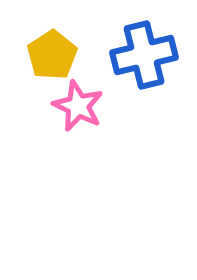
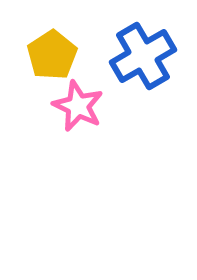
blue cross: moved 1 px left, 1 px down; rotated 16 degrees counterclockwise
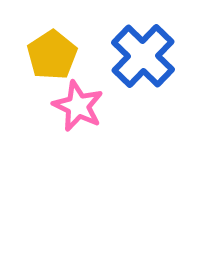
blue cross: rotated 16 degrees counterclockwise
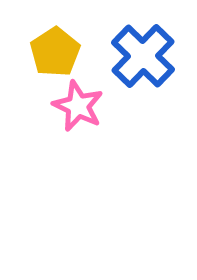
yellow pentagon: moved 3 px right, 3 px up
